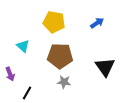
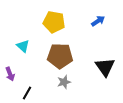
blue arrow: moved 1 px right, 2 px up
gray star: rotated 24 degrees counterclockwise
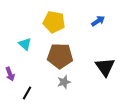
cyan triangle: moved 2 px right, 2 px up
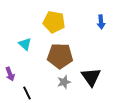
blue arrow: moved 3 px right, 1 px down; rotated 120 degrees clockwise
black triangle: moved 14 px left, 10 px down
black line: rotated 56 degrees counterclockwise
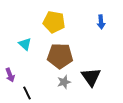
purple arrow: moved 1 px down
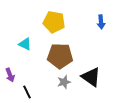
cyan triangle: rotated 16 degrees counterclockwise
black triangle: rotated 20 degrees counterclockwise
black line: moved 1 px up
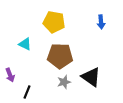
black line: rotated 48 degrees clockwise
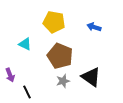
blue arrow: moved 7 px left, 5 px down; rotated 112 degrees clockwise
brown pentagon: rotated 20 degrees clockwise
gray star: moved 1 px left, 1 px up
black line: rotated 48 degrees counterclockwise
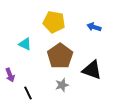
brown pentagon: rotated 15 degrees clockwise
black triangle: moved 1 px right, 7 px up; rotated 15 degrees counterclockwise
gray star: moved 1 px left, 4 px down
black line: moved 1 px right, 1 px down
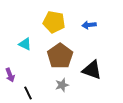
blue arrow: moved 5 px left, 2 px up; rotated 24 degrees counterclockwise
